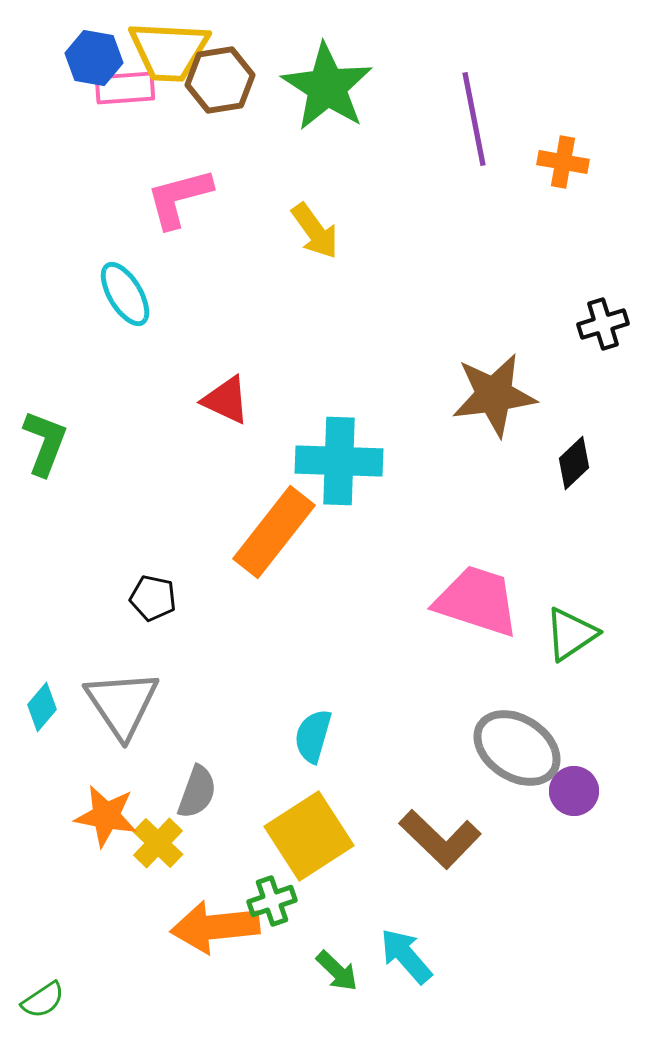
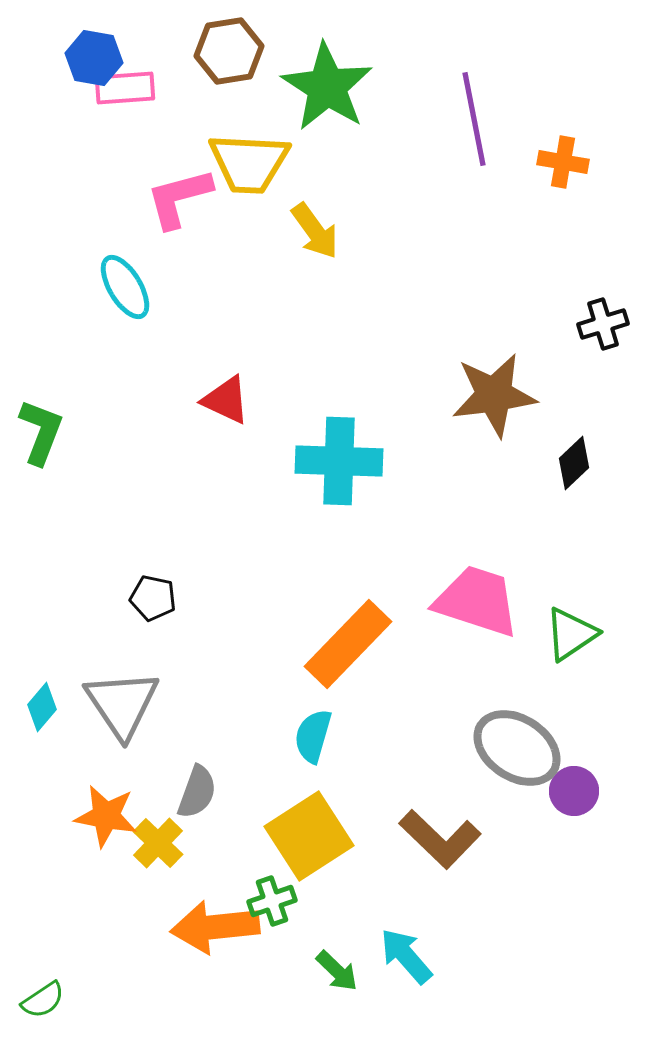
yellow trapezoid: moved 80 px right, 112 px down
brown hexagon: moved 9 px right, 29 px up
cyan ellipse: moved 7 px up
green L-shape: moved 4 px left, 11 px up
orange rectangle: moved 74 px right, 112 px down; rotated 6 degrees clockwise
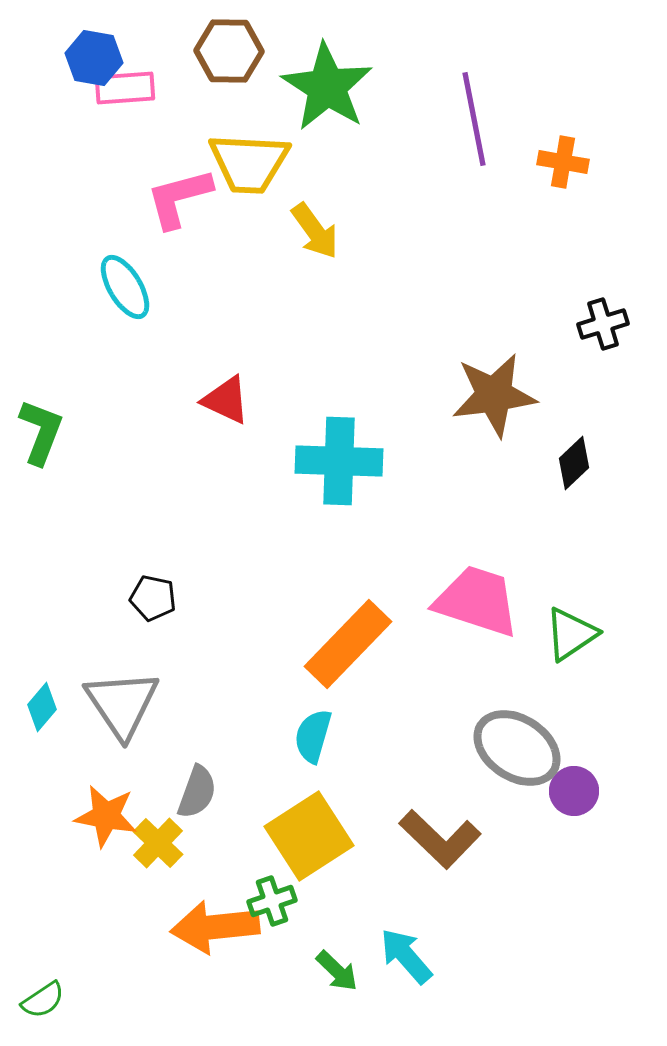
brown hexagon: rotated 10 degrees clockwise
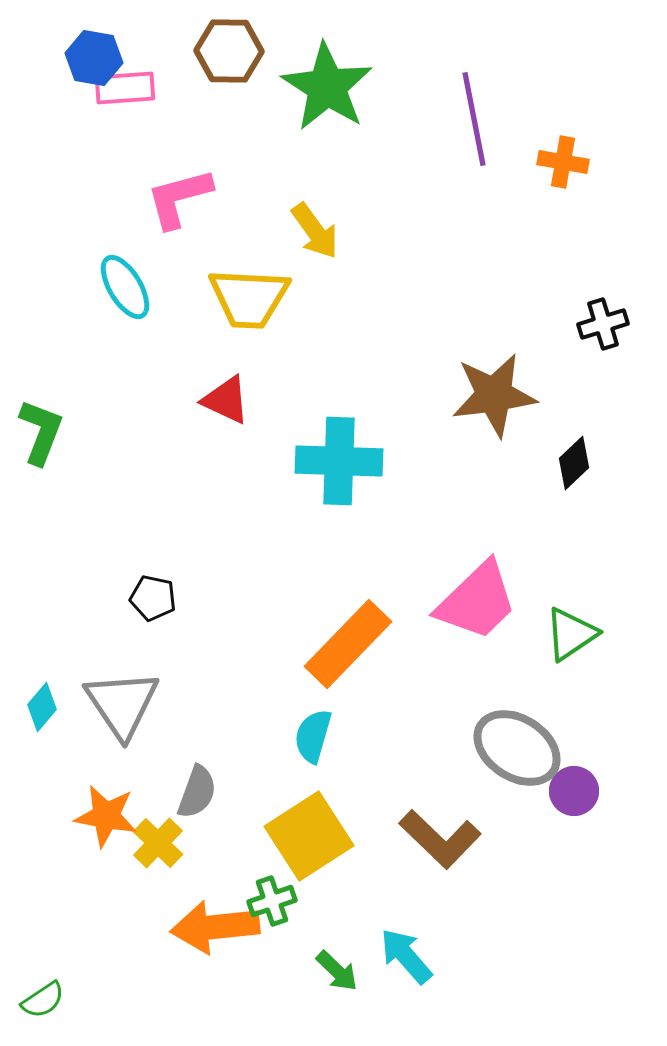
yellow trapezoid: moved 135 px down
pink trapezoid: rotated 118 degrees clockwise
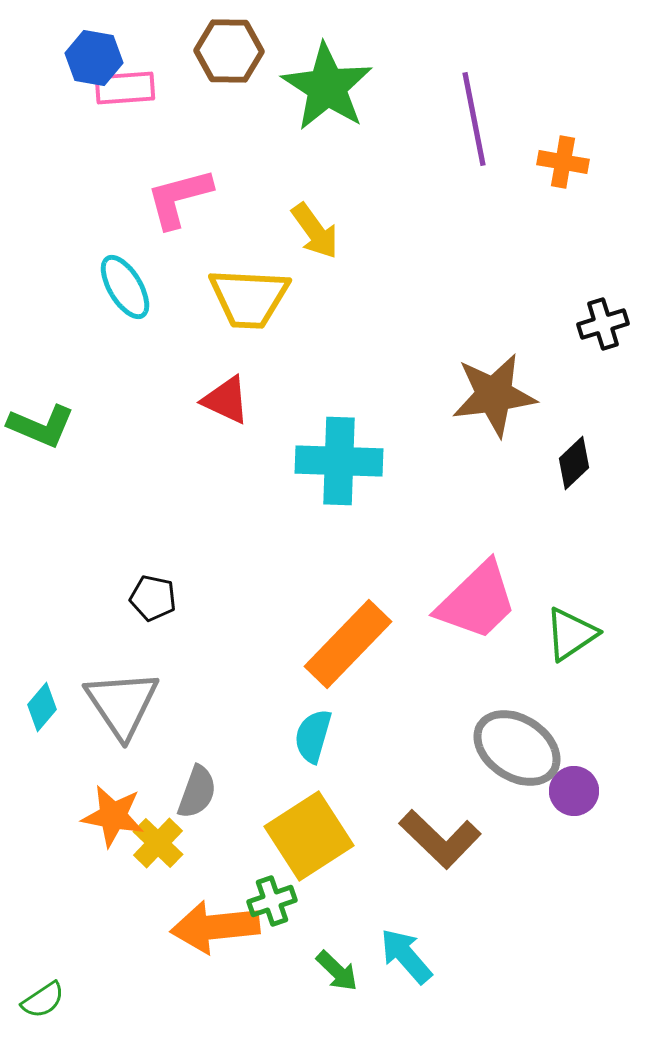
green L-shape: moved 6 px up; rotated 92 degrees clockwise
orange star: moved 7 px right
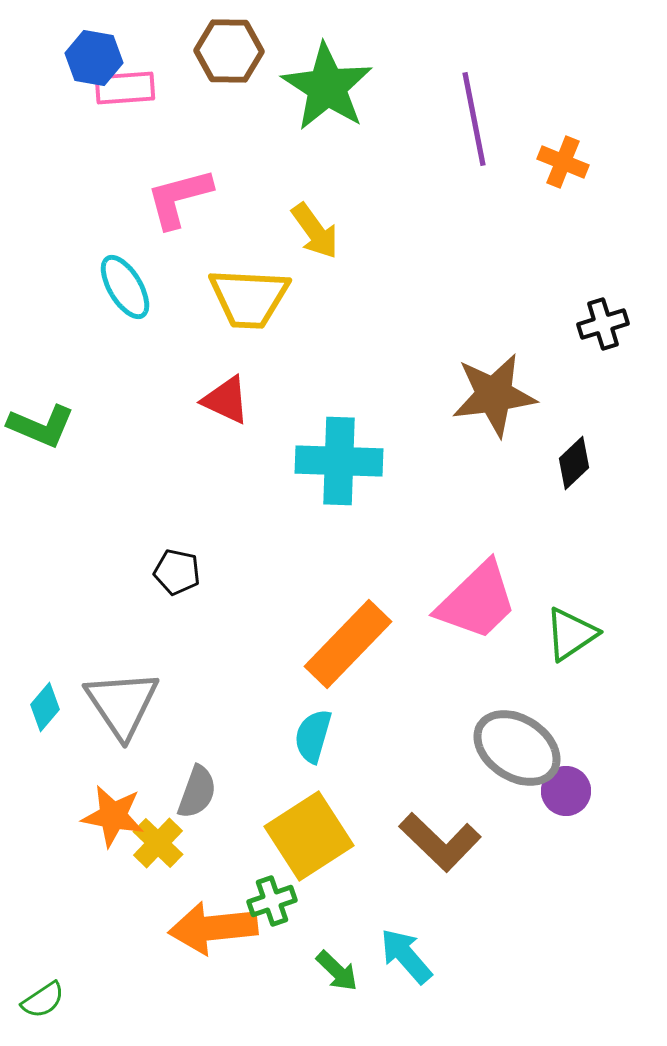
orange cross: rotated 12 degrees clockwise
black pentagon: moved 24 px right, 26 px up
cyan diamond: moved 3 px right
purple circle: moved 8 px left
brown L-shape: moved 3 px down
orange arrow: moved 2 px left, 1 px down
